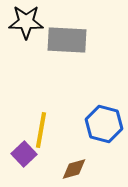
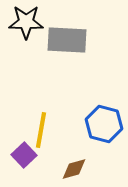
purple square: moved 1 px down
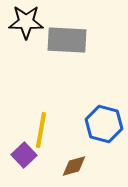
brown diamond: moved 3 px up
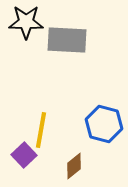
brown diamond: rotated 24 degrees counterclockwise
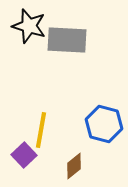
black star: moved 3 px right, 4 px down; rotated 16 degrees clockwise
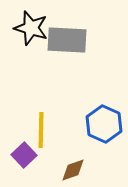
black star: moved 2 px right, 2 px down
blue hexagon: rotated 9 degrees clockwise
yellow line: rotated 9 degrees counterclockwise
brown diamond: moved 1 px left, 4 px down; rotated 20 degrees clockwise
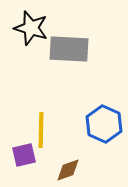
gray rectangle: moved 2 px right, 9 px down
purple square: rotated 30 degrees clockwise
brown diamond: moved 5 px left
